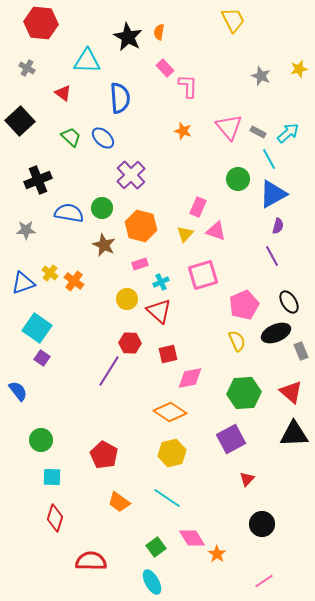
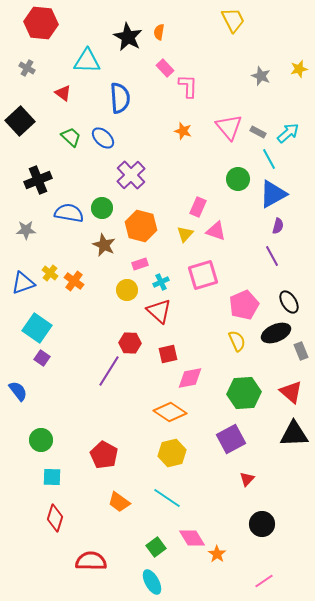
yellow circle at (127, 299): moved 9 px up
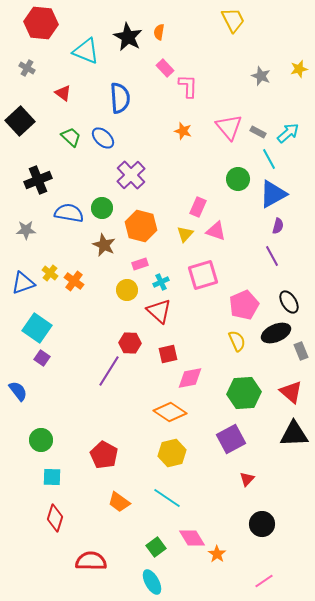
cyan triangle at (87, 61): moved 1 px left, 10 px up; rotated 20 degrees clockwise
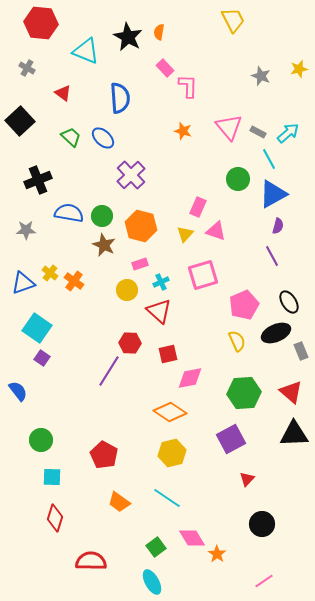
green circle at (102, 208): moved 8 px down
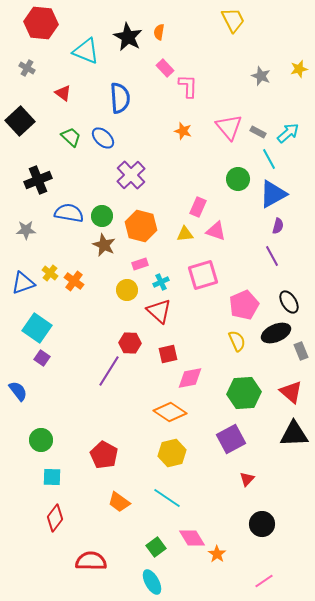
yellow triangle at (185, 234): rotated 42 degrees clockwise
red diamond at (55, 518): rotated 20 degrees clockwise
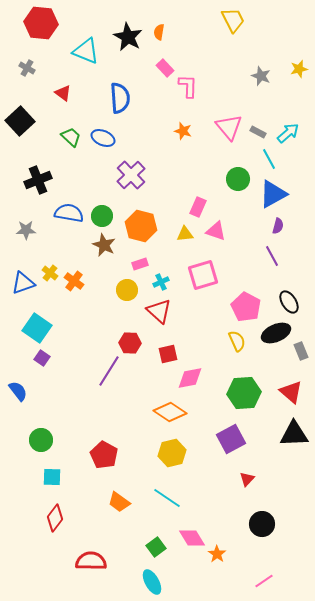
blue ellipse at (103, 138): rotated 20 degrees counterclockwise
pink pentagon at (244, 305): moved 2 px right, 2 px down; rotated 20 degrees counterclockwise
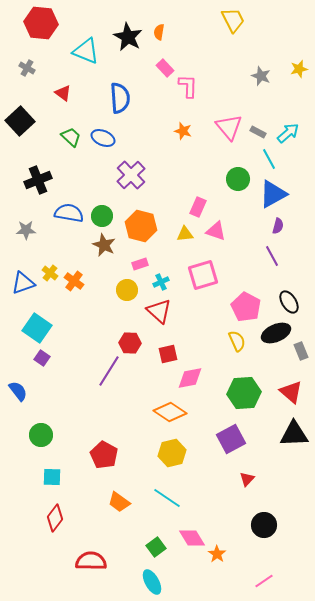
green circle at (41, 440): moved 5 px up
black circle at (262, 524): moved 2 px right, 1 px down
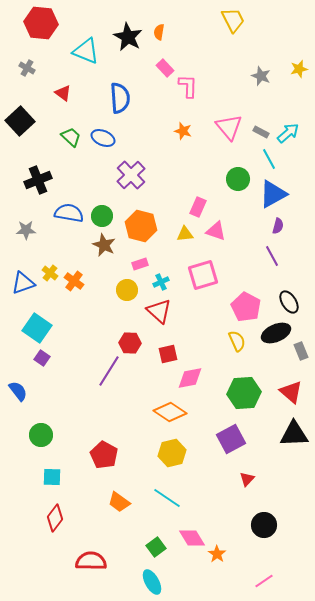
gray rectangle at (258, 132): moved 3 px right
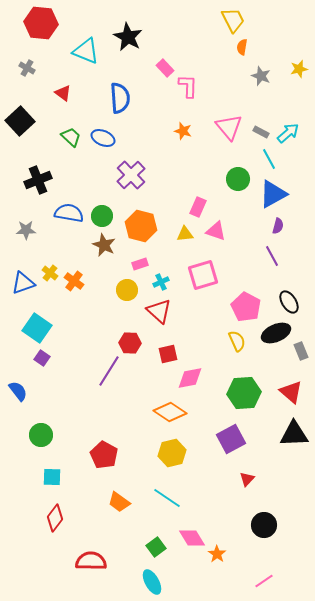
orange semicircle at (159, 32): moved 83 px right, 15 px down
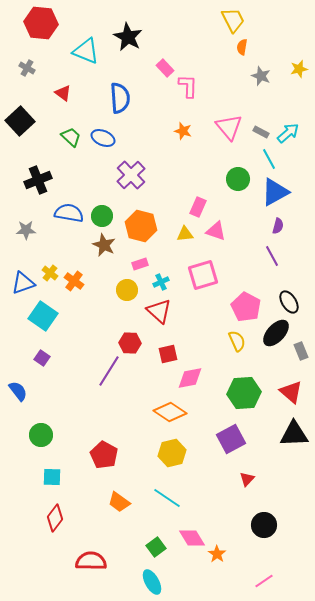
blue triangle at (273, 194): moved 2 px right, 2 px up
cyan square at (37, 328): moved 6 px right, 12 px up
black ellipse at (276, 333): rotated 24 degrees counterclockwise
